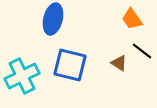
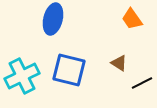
black line: moved 32 px down; rotated 65 degrees counterclockwise
blue square: moved 1 px left, 5 px down
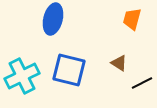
orange trapezoid: rotated 50 degrees clockwise
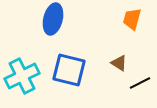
black line: moved 2 px left
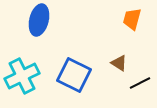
blue ellipse: moved 14 px left, 1 px down
blue square: moved 5 px right, 5 px down; rotated 12 degrees clockwise
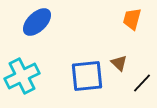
blue ellipse: moved 2 px left, 2 px down; rotated 32 degrees clockwise
brown triangle: rotated 12 degrees clockwise
blue square: moved 13 px right, 1 px down; rotated 32 degrees counterclockwise
black line: moved 2 px right; rotated 20 degrees counterclockwise
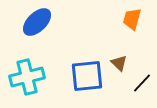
cyan cross: moved 5 px right, 1 px down; rotated 12 degrees clockwise
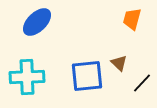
cyan cross: rotated 12 degrees clockwise
